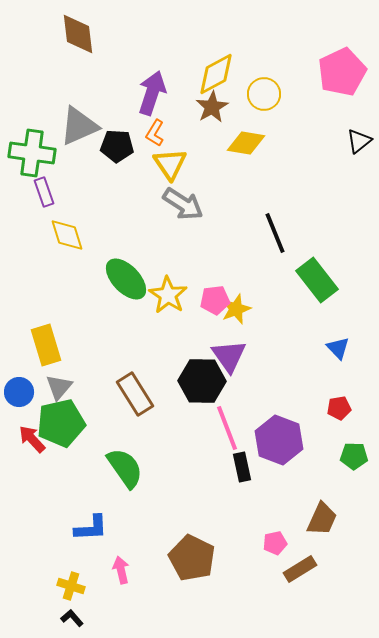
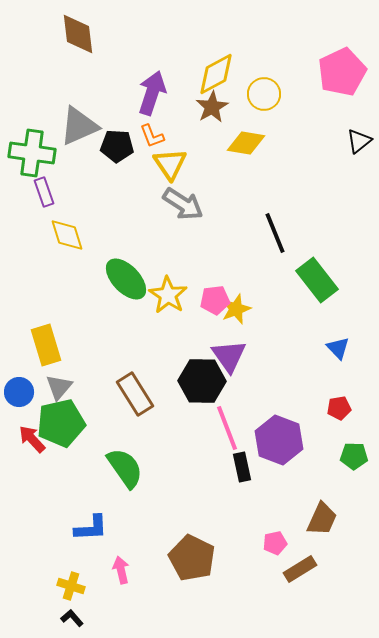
orange L-shape at (155, 133): moved 3 px left, 3 px down; rotated 52 degrees counterclockwise
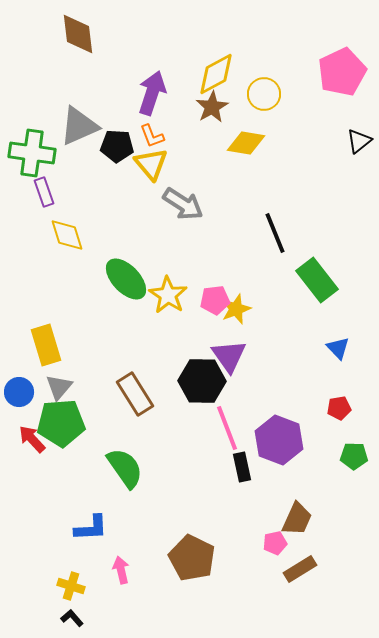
yellow triangle at (170, 164): moved 19 px left; rotated 6 degrees counterclockwise
green pentagon at (61, 423): rotated 9 degrees clockwise
brown trapezoid at (322, 519): moved 25 px left
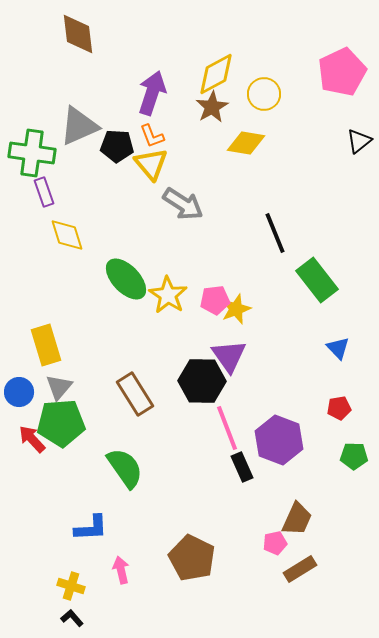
black rectangle at (242, 467): rotated 12 degrees counterclockwise
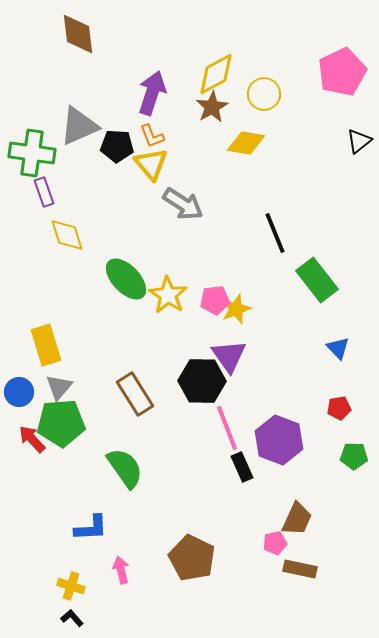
brown rectangle at (300, 569): rotated 44 degrees clockwise
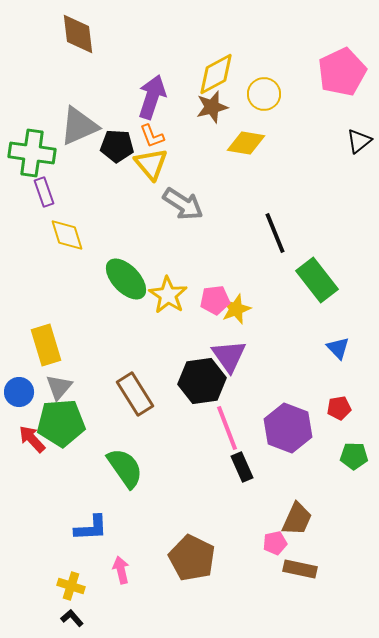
purple arrow at (152, 93): moved 4 px down
brown star at (212, 107): rotated 16 degrees clockwise
black hexagon at (202, 381): rotated 9 degrees counterclockwise
purple hexagon at (279, 440): moved 9 px right, 12 px up
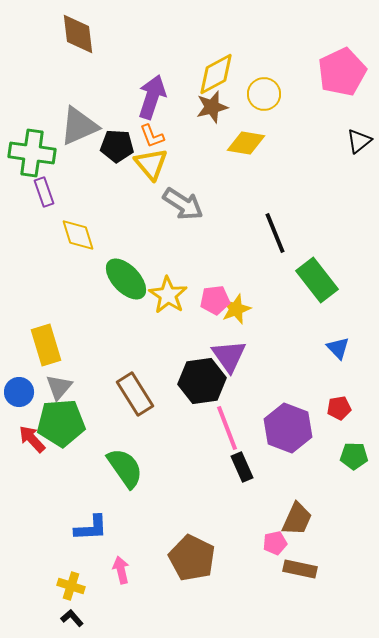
yellow diamond at (67, 235): moved 11 px right
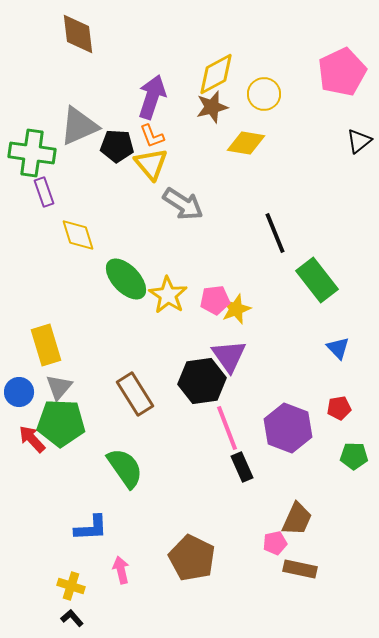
green pentagon at (61, 423): rotated 6 degrees clockwise
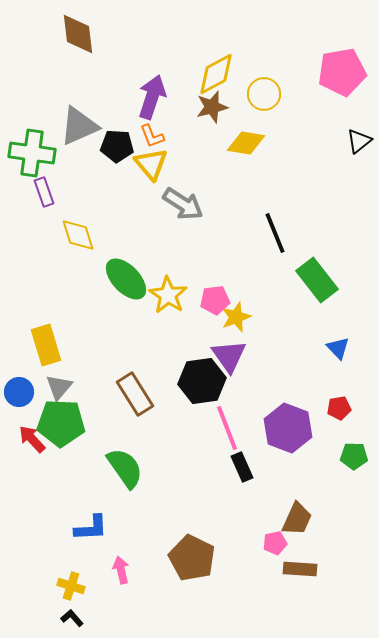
pink pentagon at (342, 72): rotated 15 degrees clockwise
yellow star at (236, 309): moved 8 px down
brown rectangle at (300, 569): rotated 8 degrees counterclockwise
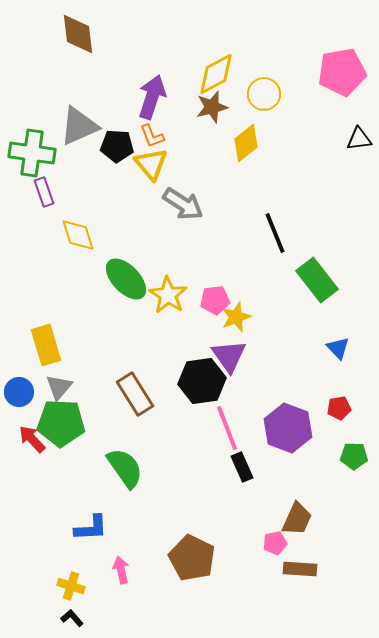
black triangle at (359, 141): moved 2 px up; rotated 32 degrees clockwise
yellow diamond at (246, 143): rotated 48 degrees counterclockwise
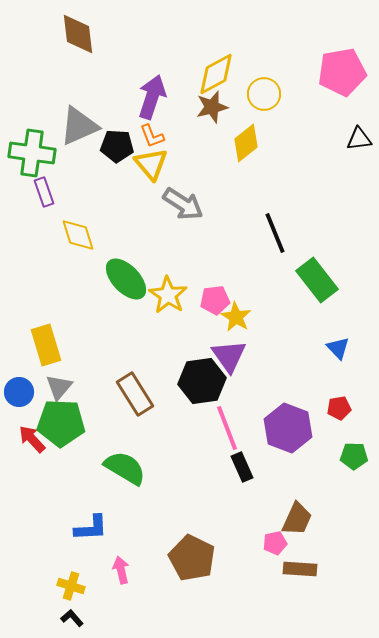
yellow star at (236, 317): rotated 20 degrees counterclockwise
green semicircle at (125, 468): rotated 24 degrees counterclockwise
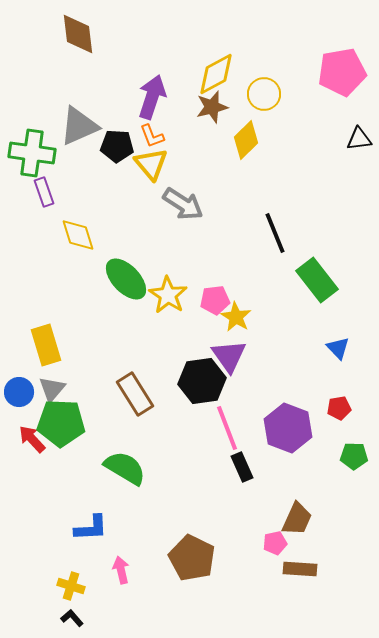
yellow diamond at (246, 143): moved 3 px up; rotated 6 degrees counterclockwise
gray triangle at (59, 387): moved 7 px left, 2 px down
